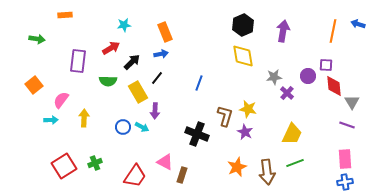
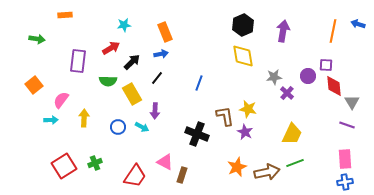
yellow rectangle at (138, 92): moved 6 px left, 2 px down
brown L-shape at (225, 116): rotated 25 degrees counterclockwise
blue circle at (123, 127): moved 5 px left
brown arrow at (267, 172): rotated 95 degrees counterclockwise
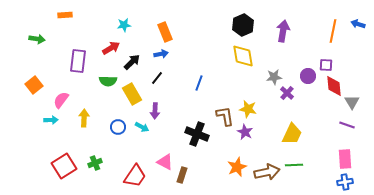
green line at (295, 163): moved 1 px left, 2 px down; rotated 18 degrees clockwise
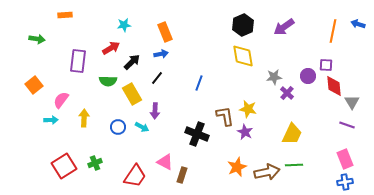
purple arrow at (283, 31): moved 1 px right, 4 px up; rotated 135 degrees counterclockwise
pink rectangle at (345, 159): rotated 18 degrees counterclockwise
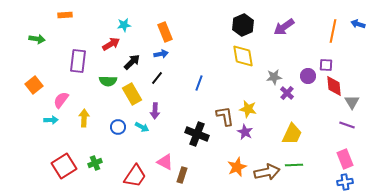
red arrow at (111, 48): moved 4 px up
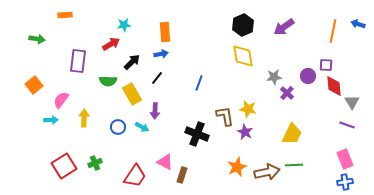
orange rectangle at (165, 32): rotated 18 degrees clockwise
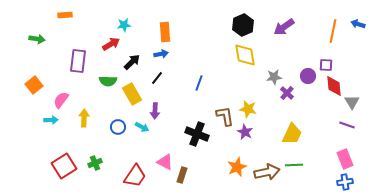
yellow diamond at (243, 56): moved 2 px right, 1 px up
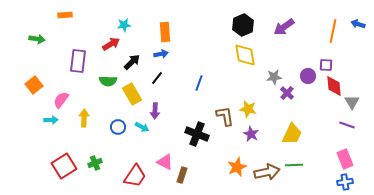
purple star at (245, 132): moved 6 px right, 2 px down
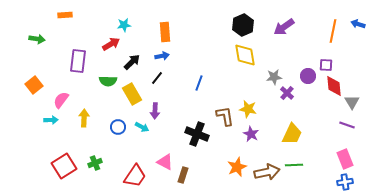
blue arrow at (161, 54): moved 1 px right, 2 px down
brown rectangle at (182, 175): moved 1 px right
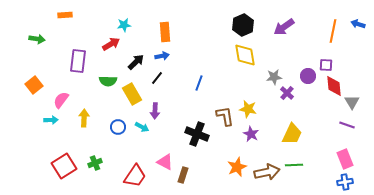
black arrow at (132, 62): moved 4 px right
